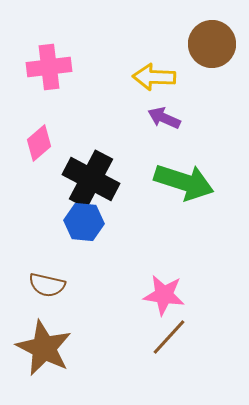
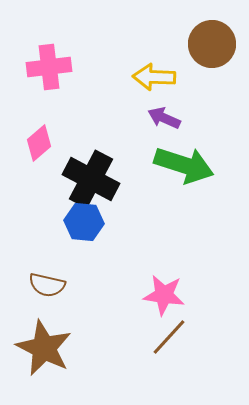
green arrow: moved 17 px up
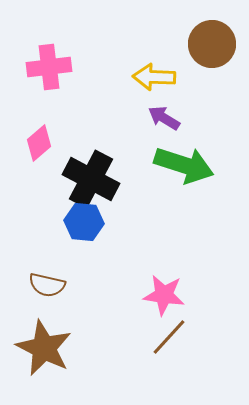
purple arrow: rotated 8 degrees clockwise
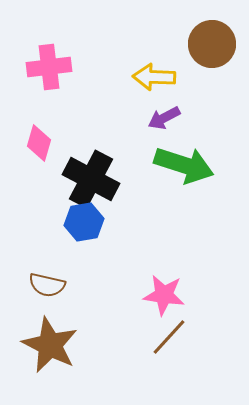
purple arrow: rotated 60 degrees counterclockwise
pink diamond: rotated 33 degrees counterclockwise
blue hexagon: rotated 15 degrees counterclockwise
brown star: moved 6 px right, 3 px up
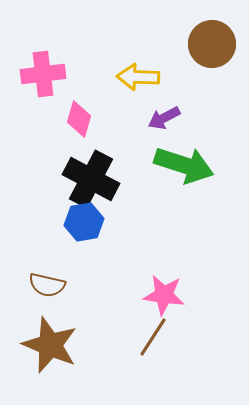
pink cross: moved 6 px left, 7 px down
yellow arrow: moved 16 px left
pink diamond: moved 40 px right, 24 px up
brown line: moved 16 px left; rotated 9 degrees counterclockwise
brown star: rotated 4 degrees counterclockwise
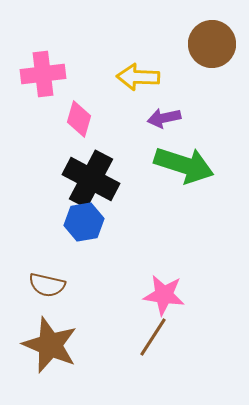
purple arrow: rotated 16 degrees clockwise
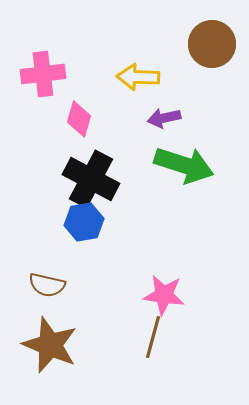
brown line: rotated 18 degrees counterclockwise
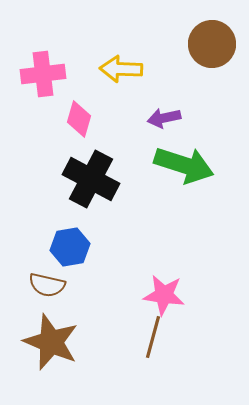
yellow arrow: moved 17 px left, 8 px up
blue hexagon: moved 14 px left, 25 px down
brown star: moved 1 px right, 3 px up
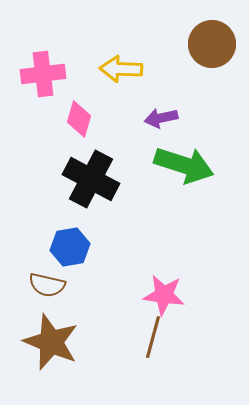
purple arrow: moved 3 px left
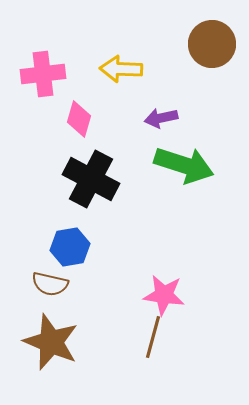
brown semicircle: moved 3 px right, 1 px up
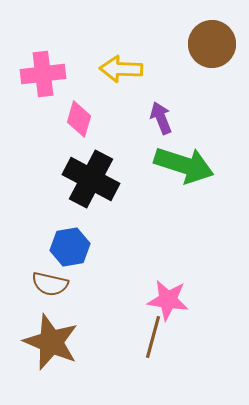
purple arrow: rotated 80 degrees clockwise
pink star: moved 4 px right, 5 px down
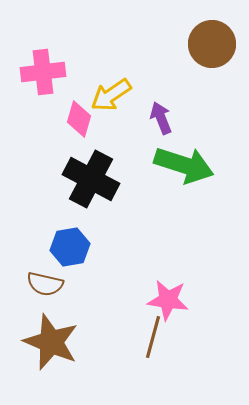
yellow arrow: moved 10 px left, 26 px down; rotated 36 degrees counterclockwise
pink cross: moved 2 px up
brown semicircle: moved 5 px left
